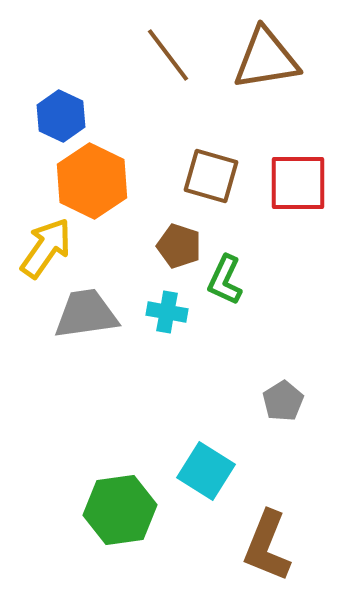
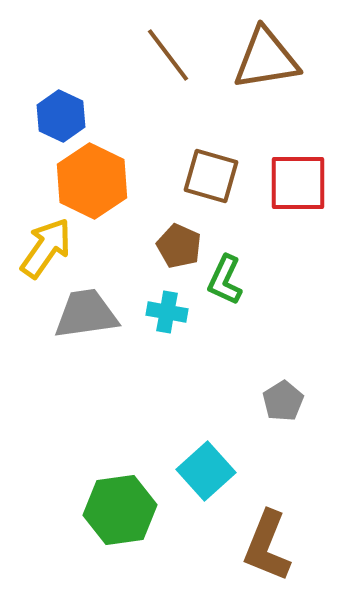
brown pentagon: rotated 6 degrees clockwise
cyan square: rotated 16 degrees clockwise
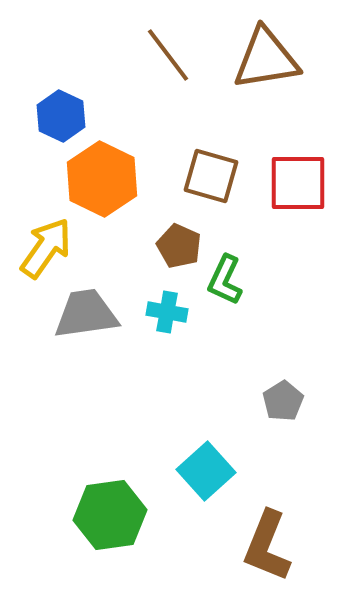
orange hexagon: moved 10 px right, 2 px up
green hexagon: moved 10 px left, 5 px down
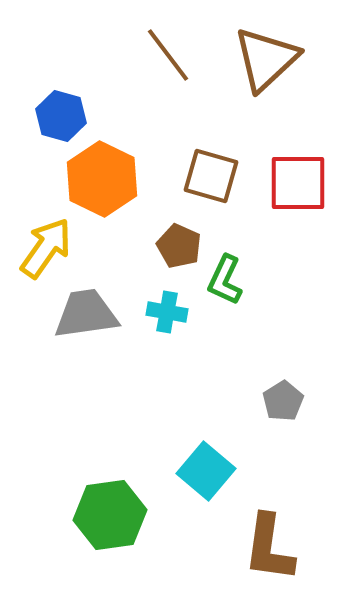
brown triangle: rotated 34 degrees counterclockwise
blue hexagon: rotated 9 degrees counterclockwise
cyan square: rotated 8 degrees counterclockwise
brown L-shape: moved 2 px right, 2 px down; rotated 14 degrees counterclockwise
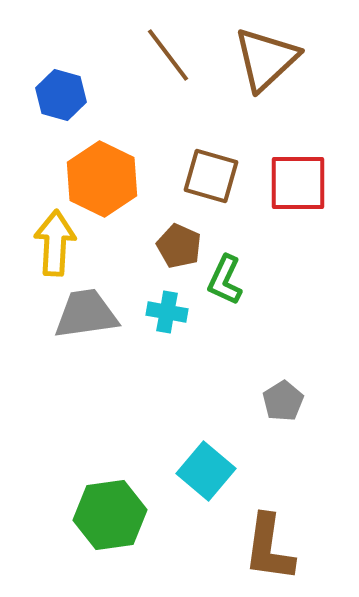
blue hexagon: moved 21 px up
yellow arrow: moved 9 px right, 5 px up; rotated 32 degrees counterclockwise
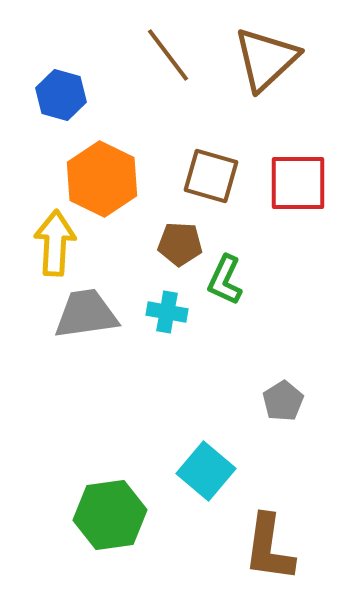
brown pentagon: moved 1 px right, 2 px up; rotated 21 degrees counterclockwise
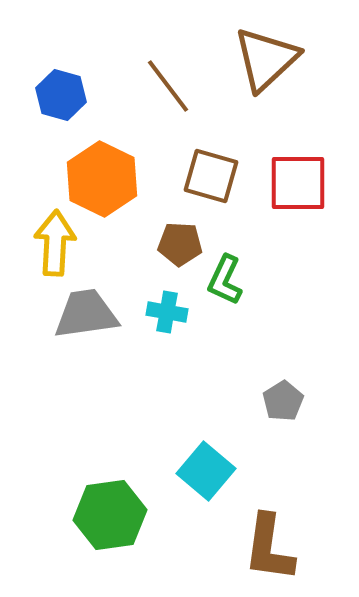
brown line: moved 31 px down
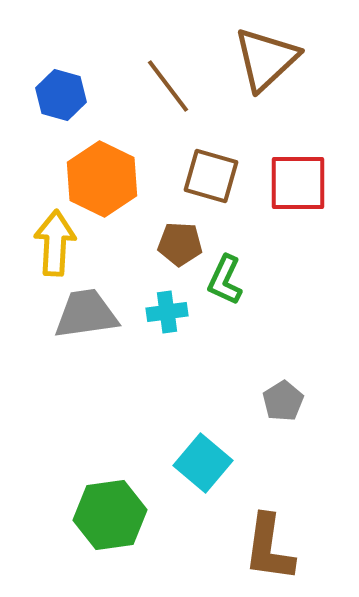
cyan cross: rotated 18 degrees counterclockwise
cyan square: moved 3 px left, 8 px up
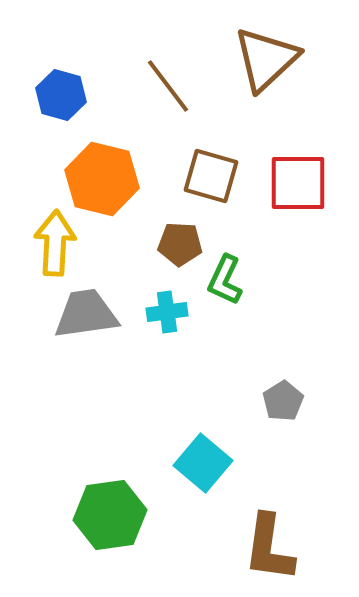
orange hexagon: rotated 12 degrees counterclockwise
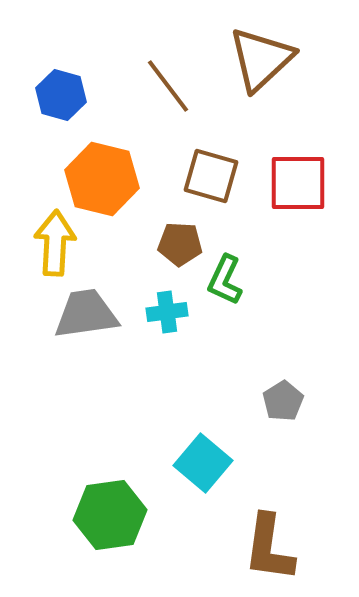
brown triangle: moved 5 px left
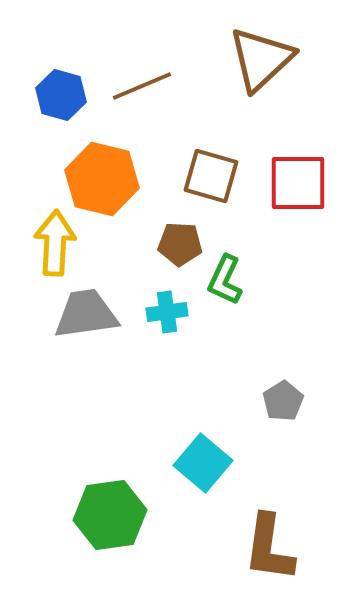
brown line: moved 26 px left; rotated 76 degrees counterclockwise
